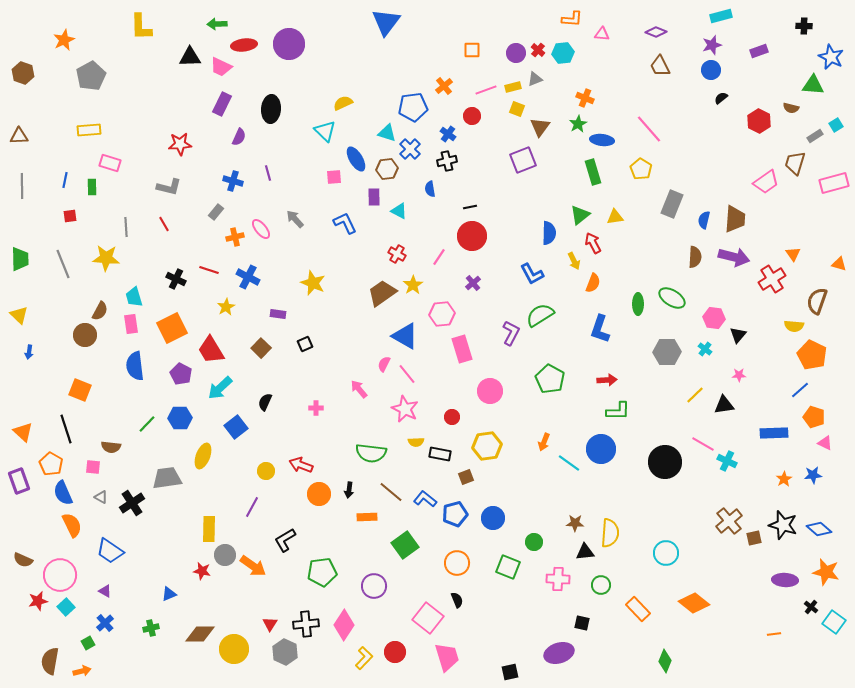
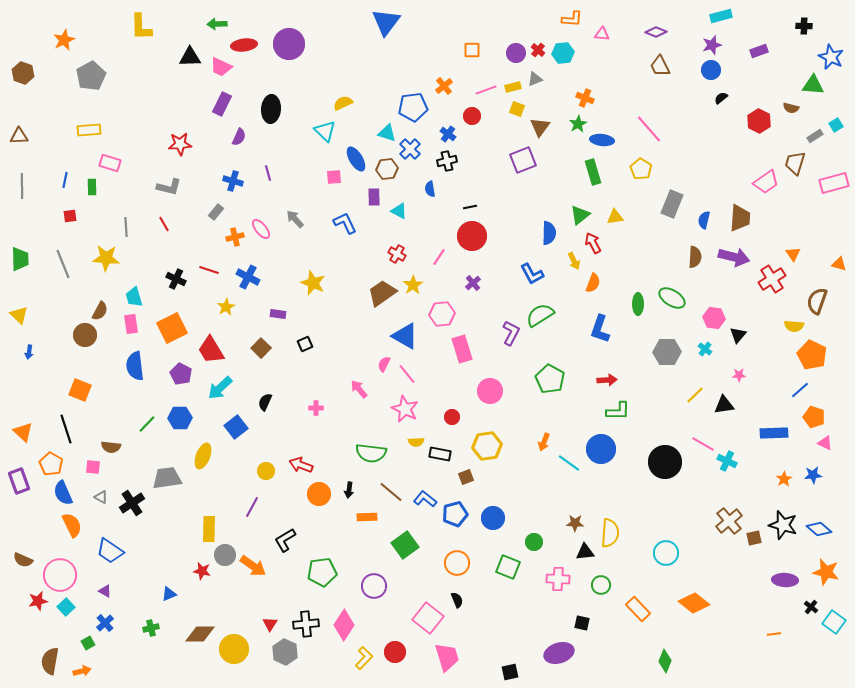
brown trapezoid at (735, 219): moved 5 px right, 1 px up
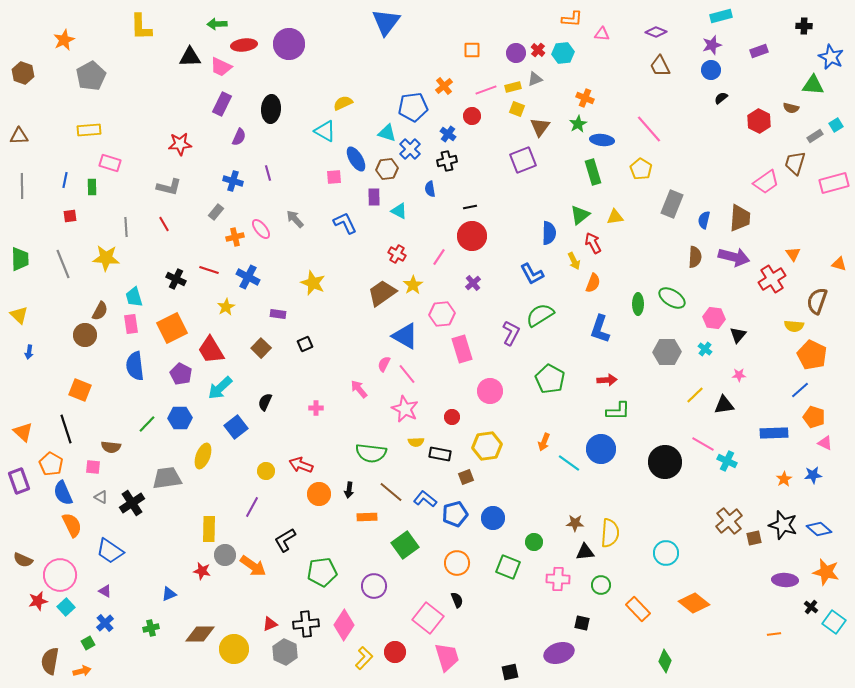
cyan triangle at (325, 131): rotated 15 degrees counterclockwise
red triangle at (270, 624): rotated 35 degrees clockwise
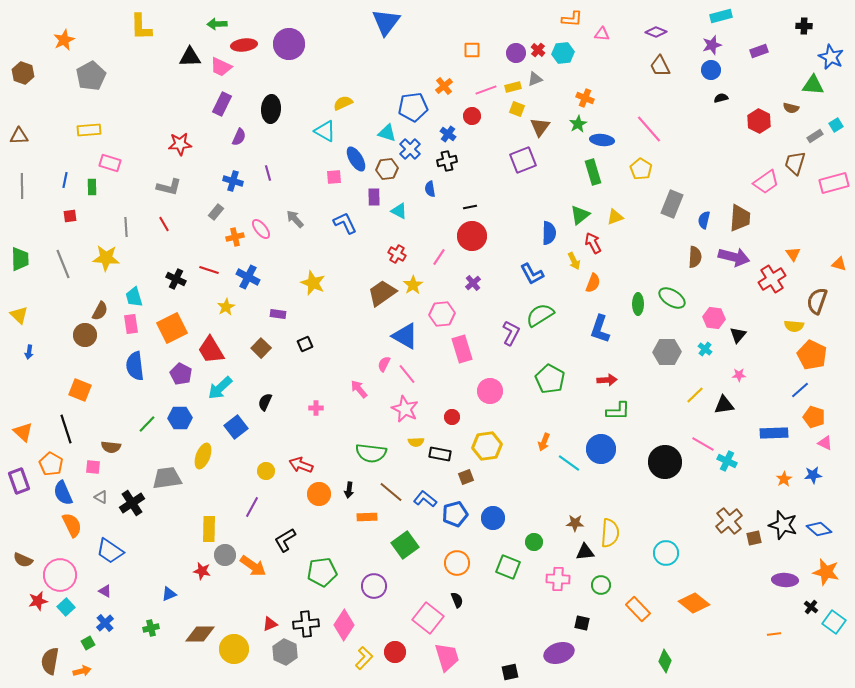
black semicircle at (721, 98): rotated 24 degrees clockwise
yellow triangle at (615, 217): rotated 12 degrees counterclockwise
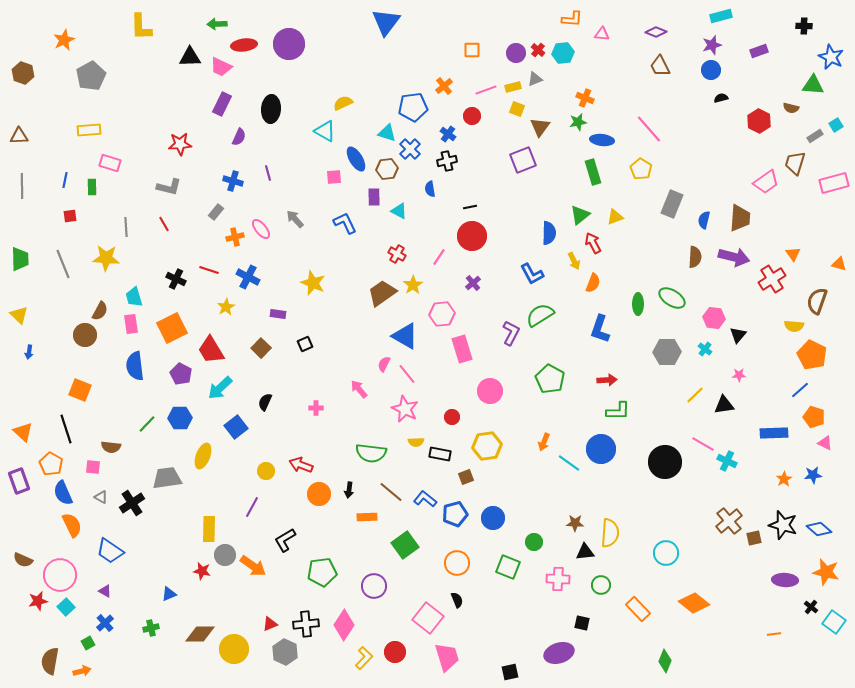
green star at (578, 124): moved 2 px up; rotated 18 degrees clockwise
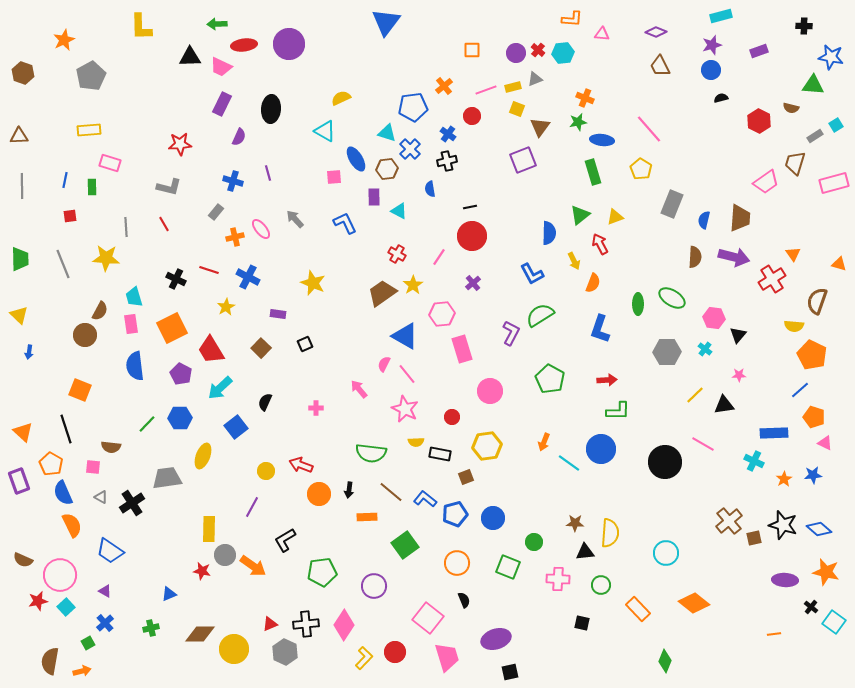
blue star at (831, 57): rotated 15 degrees counterclockwise
yellow semicircle at (343, 103): moved 2 px left, 5 px up
red arrow at (593, 243): moved 7 px right, 1 px down
cyan cross at (727, 461): moved 27 px right
black semicircle at (457, 600): moved 7 px right
purple ellipse at (559, 653): moved 63 px left, 14 px up
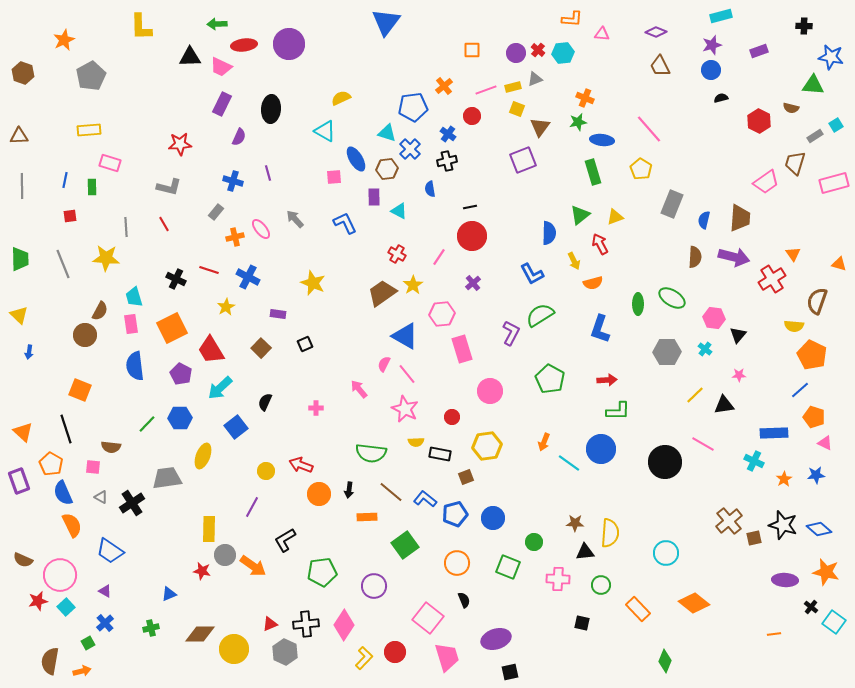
orange semicircle at (593, 283): rotated 54 degrees clockwise
blue star at (813, 475): moved 3 px right
